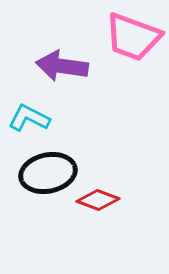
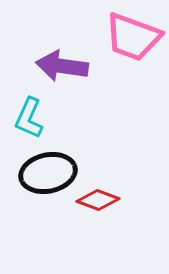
cyan L-shape: rotated 93 degrees counterclockwise
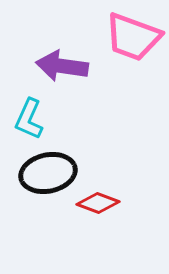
cyan L-shape: moved 1 px down
red diamond: moved 3 px down
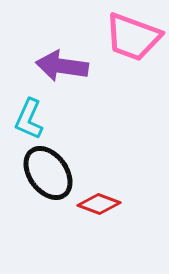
black ellipse: rotated 66 degrees clockwise
red diamond: moved 1 px right, 1 px down
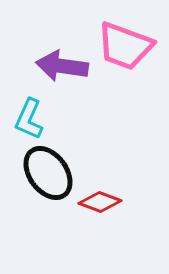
pink trapezoid: moved 8 px left, 9 px down
red diamond: moved 1 px right, 2 px up
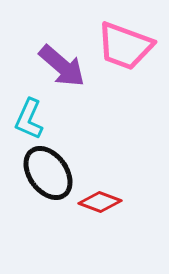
purple arrow: rotated 147 degrees counterclockwise
